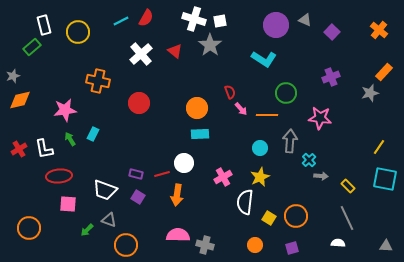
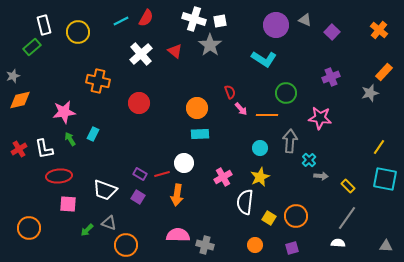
pink star at (65, 110): moved 1 px left, 2 px down
purple rectangle at (136, 174): moved 4 px right; rotated 16 degrees clockwise
gray line at (347, 218): rotated 60 degrees clockwise
gray triangle at (109, 220): moved 3 px down
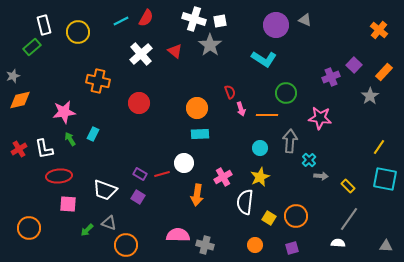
purple square at (332, 32): moved 22 px right, 33 px down
gray star at (370, 93): moved 3 px down; rotated 18 degrees counterclockwise
pink arrow at (241, 109): rotated 24 degrees clockwise
orange arrow at (177, 195): moved 20 px right
gray line at (347, 218): moved 2 px right, 1 px down
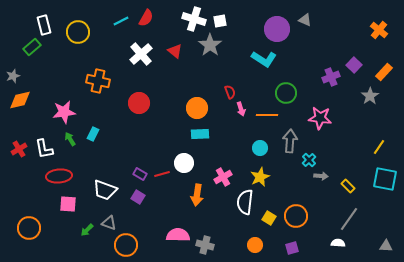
purple circle at (276, 25): moved 1 px right, 4 px down
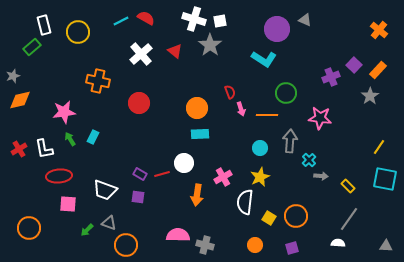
red semicircle at (146, 18): rotated 90 degrees counterclockwise
orange rectangle at (384, 72): moved 6 px left, 2 px up
cyan rectangle at (93, 134): moved 3 px down
purple square at (138, 197): rotated 24 degrees counterclockwise
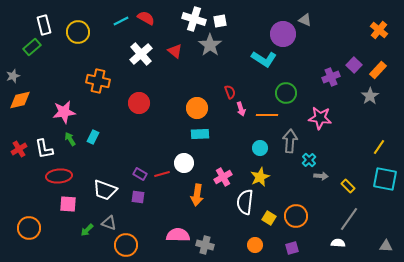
purple circle at (277, 29): moved 6 px right, 5 px down
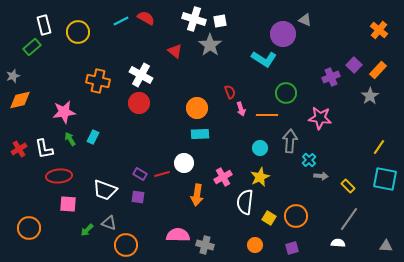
white cross at (141, 54): moved 21 px down; rotated 20 degrees counterclockwise
